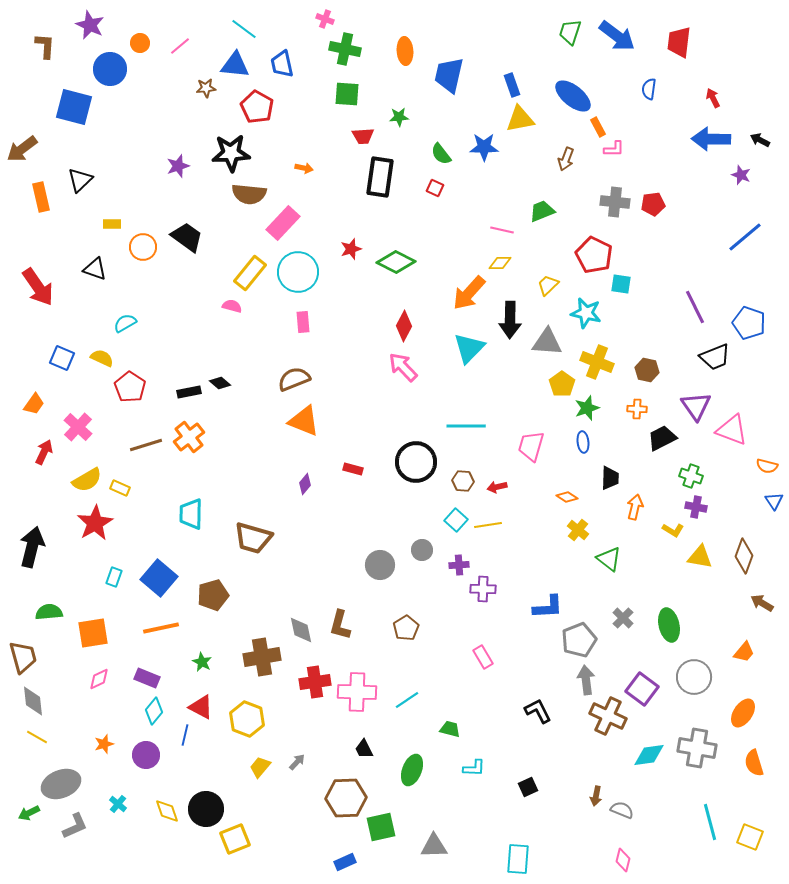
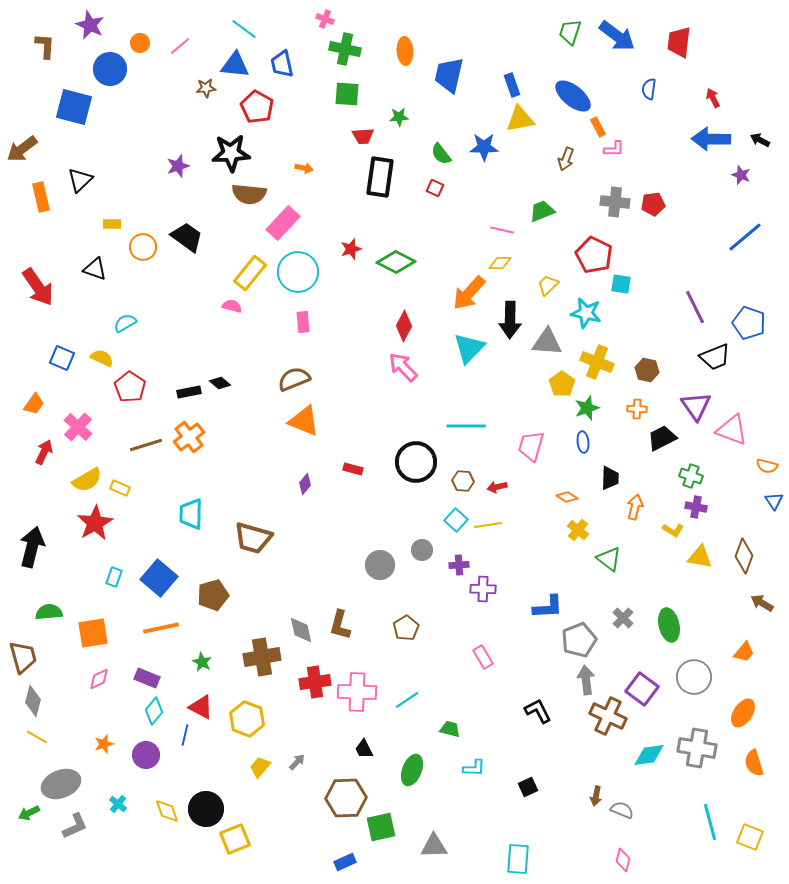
gray diamond at (33, 701): rotated 20 degrees clockwise
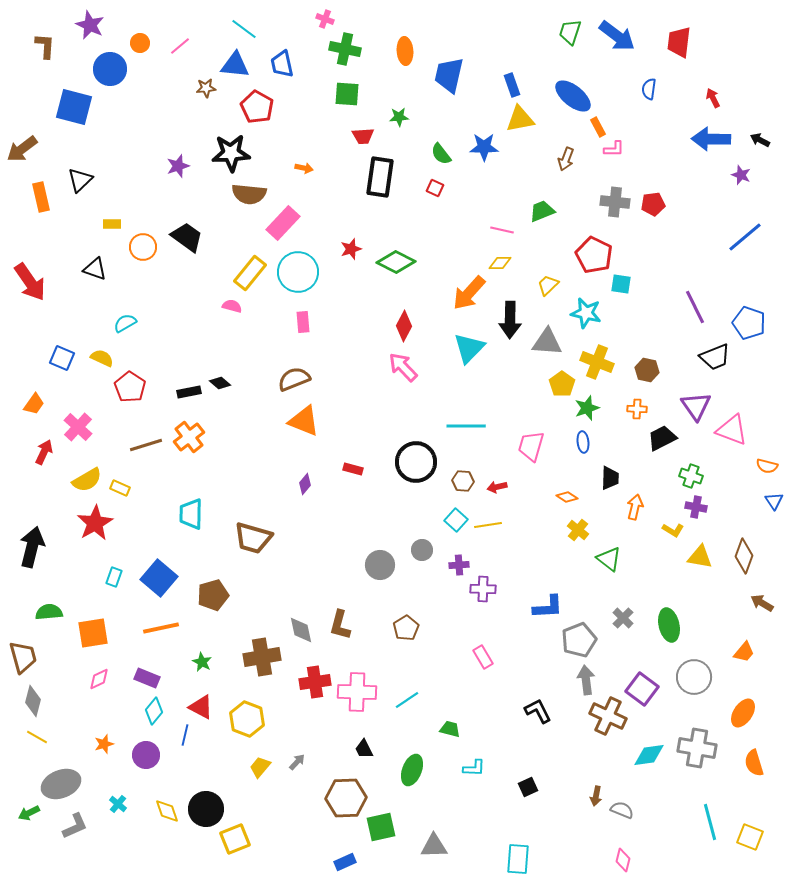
red arrow at (38, 287): moved 8 px left, 5 px up
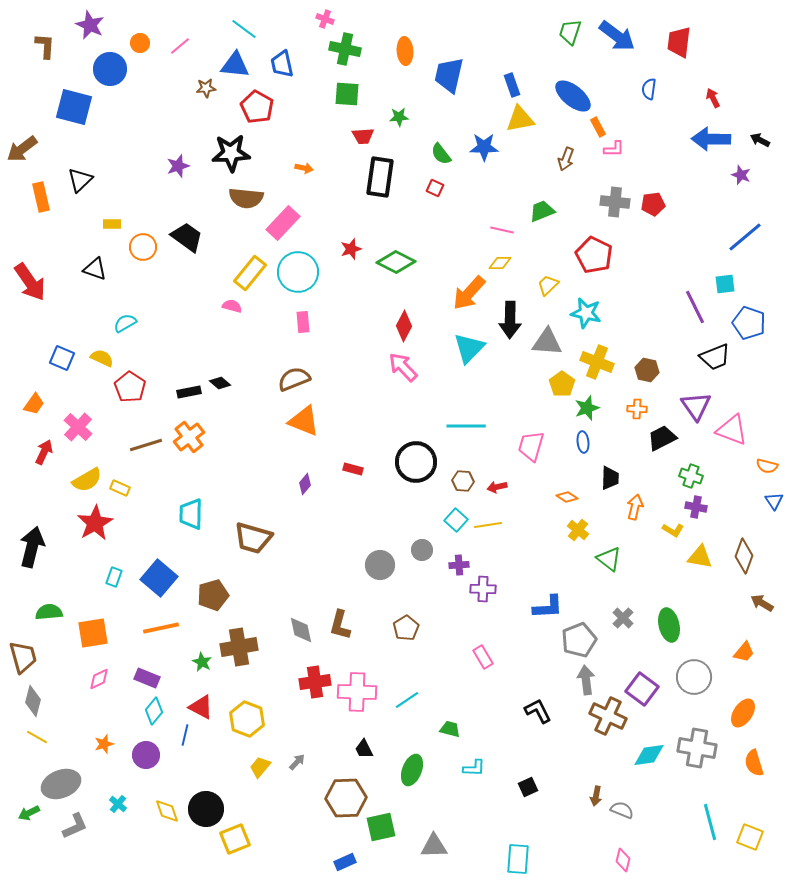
brown semicircle at (249, 194): moved 3 px left, 4 px down
cyan square at (621, 284): moved 104 px right; rotated 15 degrees counterclockwise
brown cross at (262, 657): moved 23 px left, 10 px up
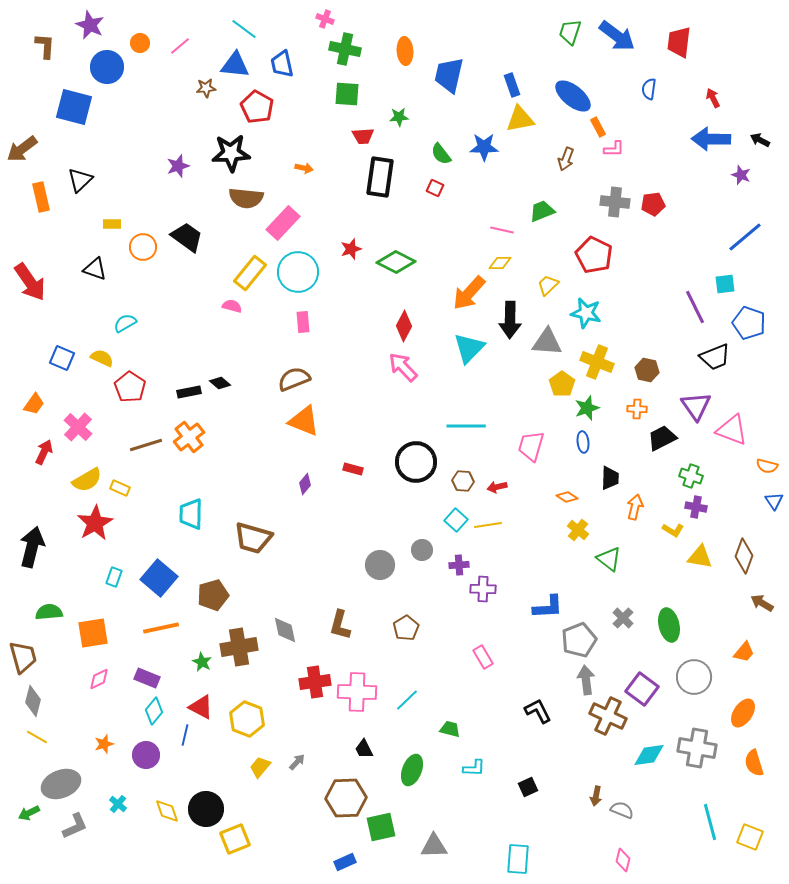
blue circle at (110, 69): moved 3 px left, 2 px up
gray diamond at (301, 630): moved 16 px left
cyan line at (407, 700): rotated 10 degrees counterclockwise
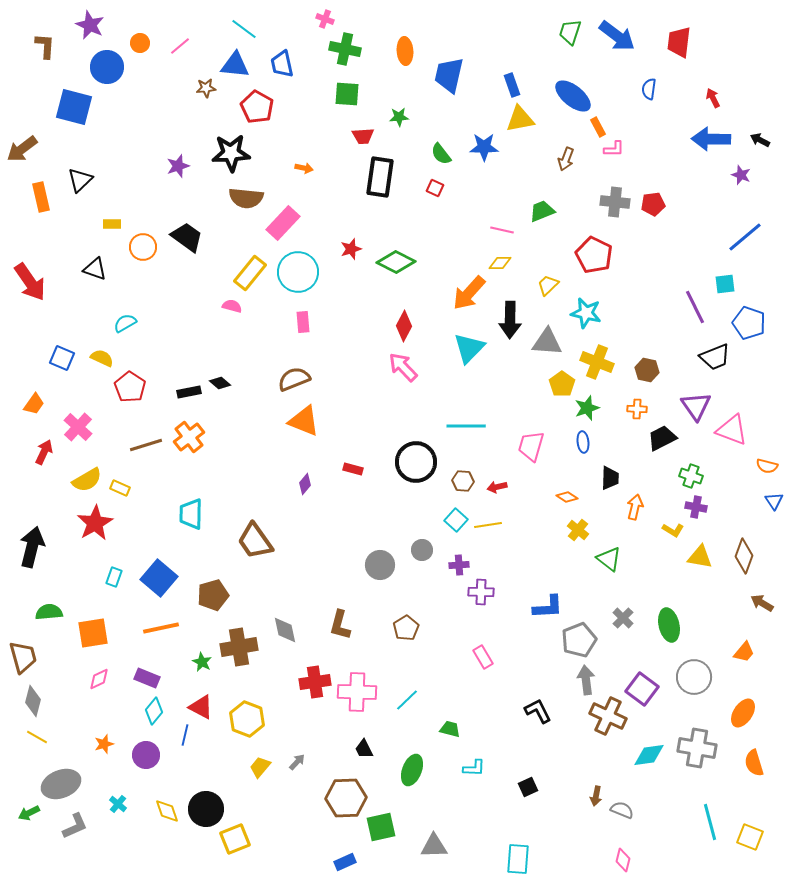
brown trapezoid at (253, 538): moved 2 px right, 3 px down; rotated 39 degrees clockwise
purple cross at (483, 589): moved 2 px left, 3 px down
